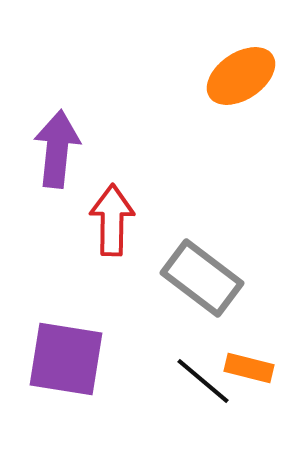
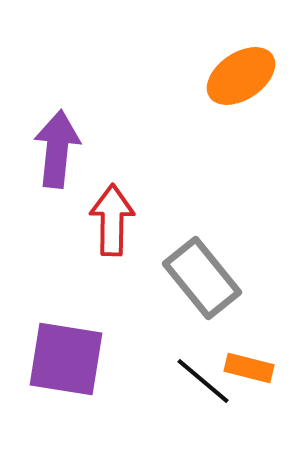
gray rectangle: rotated 14 degrees clockwise
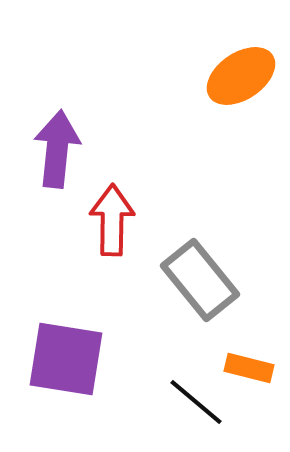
gray rectangle: moved 2 px left, 2 px down
black line: moved 7 px left, 21 px down
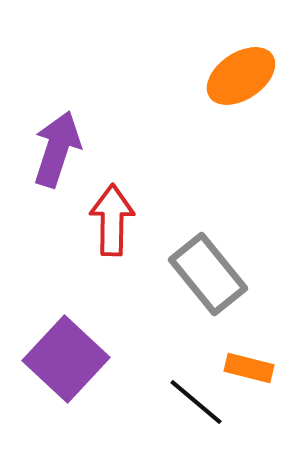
purple arrow: rotated 12 degrees clockwise
gray rectangle: moved 8 px right, 6 px up
purple square: rotated 34 degrees clockwise
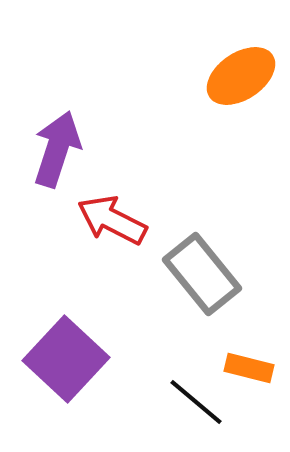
red arrow: rotated 64 degrees counterclockwise
gray rectangle: moved 6 px left
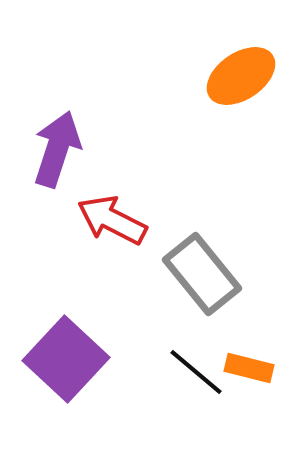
black line: moved 30 px up
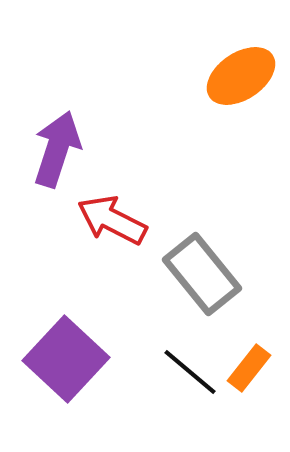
orange rectangle: rotated 66 degrees counterclockwise
black line: moved 6 px left
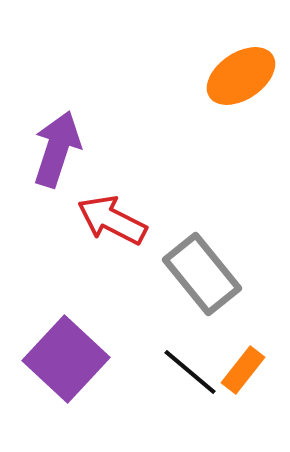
orange rectangle: moved 6 px left, 2 px down
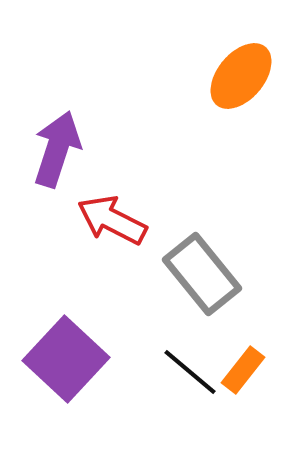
orange ellipse: rotated 16 degrees counterclockwise
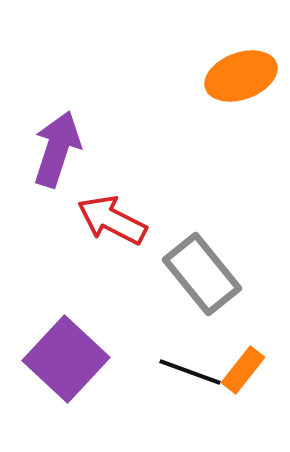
orange ellipse: rotated 30 degrees clockwise
black line: rotated 20 degrees counterclockwise
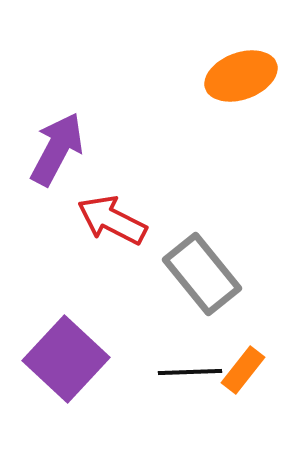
purple arrow: rotated 10 degrees clockwise
black line: rotated 22 degrees counterclockwise
